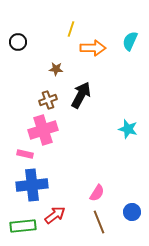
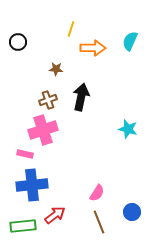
black arrow: moved 2 px down; rotated 16 degrees counterclockwise
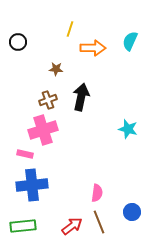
yellow line: moved 1 px left
pink semicircle: rotated 24 degrees counterclockwise
red arrow: moved 17 px right, 11 px down
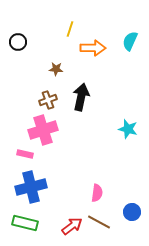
blue cross: moved 1 px left, 2 px down; rotated 8 degrees counterclockwise
brown line: rotated 40 degrees counterclockwise
green rectangle: moved 2 px right, 3 px up; rotated 20 degrees clockwise
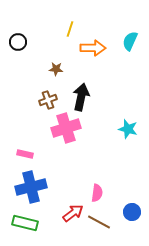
pink cross: moved 23 px right, 2 px up
red arrow: moved 1 px right, 13 px up
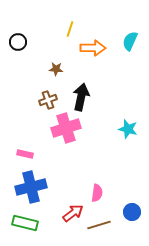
brown line: moved 3 px down; rotated 45 degrees counterclockwise
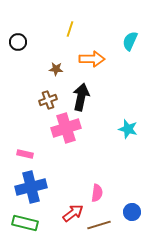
orange arrow: moved 1 px left, 11 px down
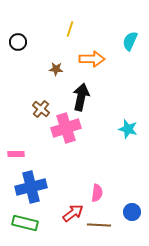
brown cross: moved 7 px left, 9 px down; rotated 30 degrees counterclockwise
pink rectangle: moved 9 px left; rotated 14 degrees counterclockwise
brown line: rotated 20 degrees clockwise
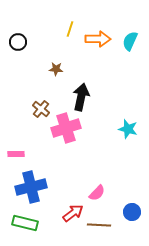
orange arrow: moved 6 px right, 20 px up
pink semicircle: rotated 36 degrees clockwise
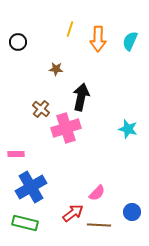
orange arrow: rotated 90 degrees clockwise
blue cross: rotated 16 degrees counterclockwise
